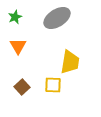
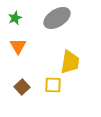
green star: moved 1 px down
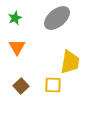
gray ellipse: rotated 8 degrees counterclockwise
orange triangle: moved 1 px left, 1 px down
brown square: moved 1 px left, 1 px up
